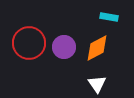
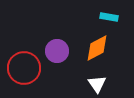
red circle: moved 5 px left, 25 px down
purple circle: moved 7 px left, 4 px down
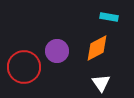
red circle: moved 1 px up
white triangle: moved 4 px right, 1 px up
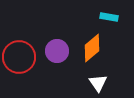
orange diamond: moved 5 px left; rotated 12 degrees counterclockwise
red circle: moved 5 px left, 10 px up
white triangle: moved 3 px left
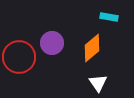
purple circle: moved 5 px left, 8 px up
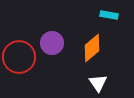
cyan rectangle: moved 2 px up
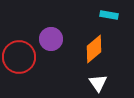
purple circle: moved 1 px left, 4 px up
orange diamond: moved 2 px right, 1 px down
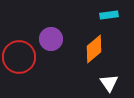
cyan rectangle: rotated 18 degrees counterclockwise
white triangle: moved 11 px right
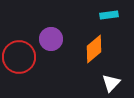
white triangle: moved 2 px right; rotated 18 degrees clockwise
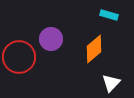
cyan rectangle: rotated 24 degrees clockwise
